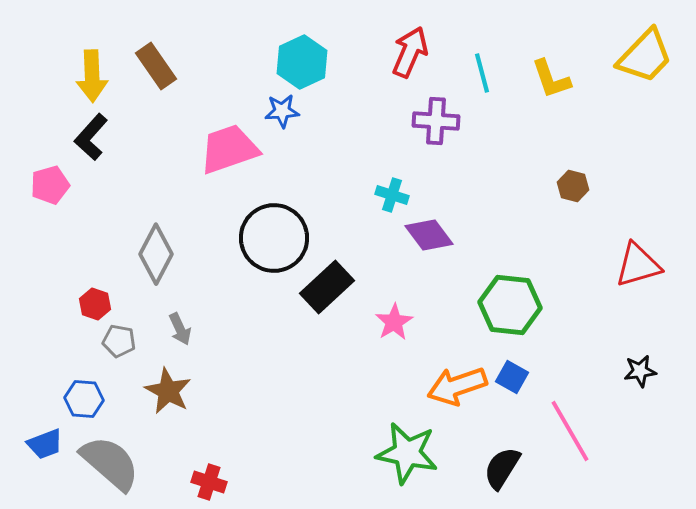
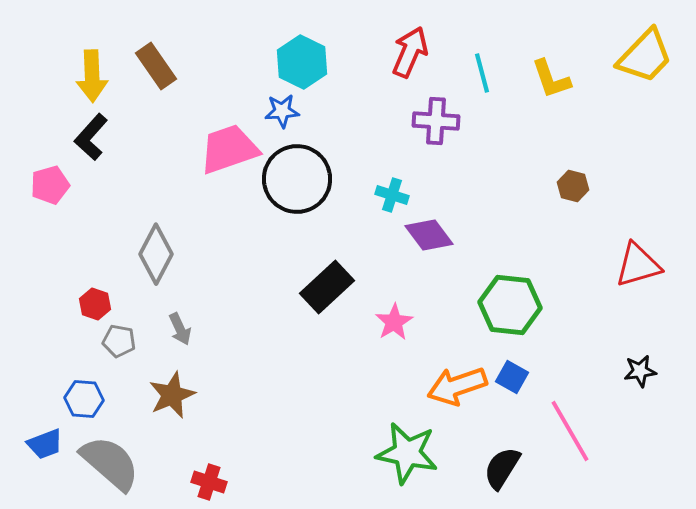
cyan hexagon: rotated 9 degrees counterclockwise
black circle: moved 23 px right, 59 px up
brown star: moved 4 px right, 4 px down; rotated 21 degrees clockwise
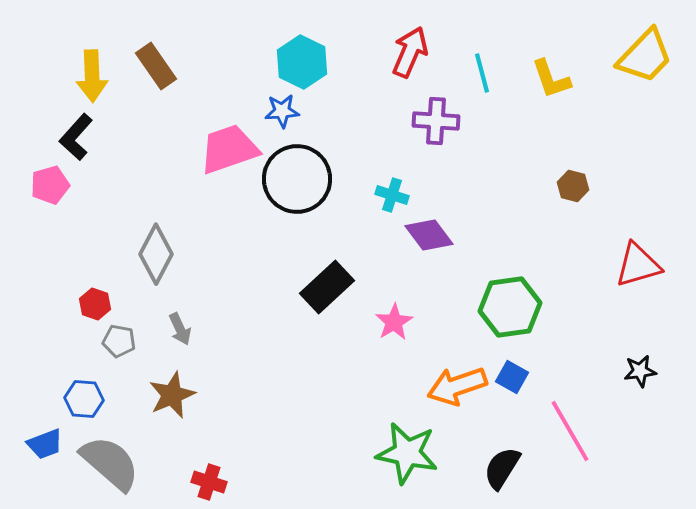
black L-shape: moved 15 px left
green hexagon: moved 2 px down; rotated 14 degrees counterclockwise
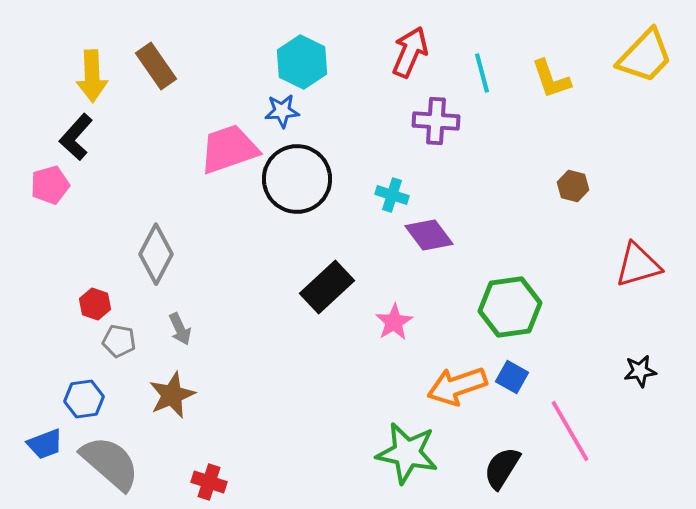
blue hexagon: rotated 12 degrees counterclockwise
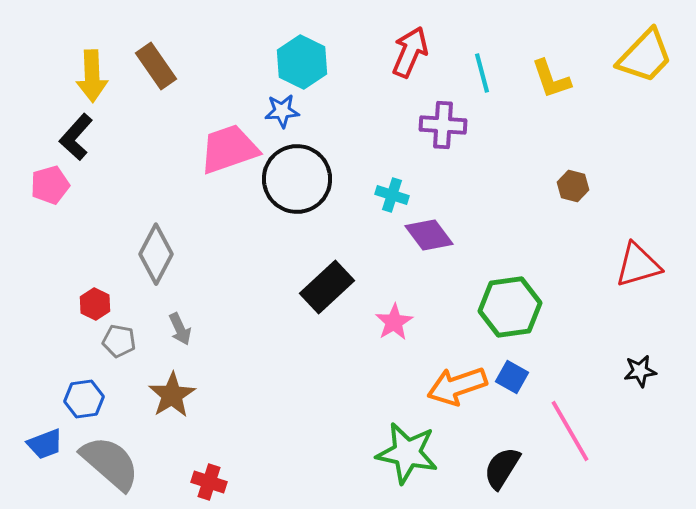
purple cross: moved 7 px right, 4 px down
red hexagon: rotated 8 degrees clockwise
brown star: rotated 9 degrees counterclockwise
